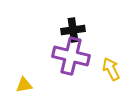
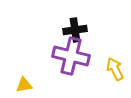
black cross: moved 2 px right
yellow arrow: moved 4 px right
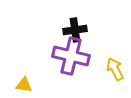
yellow triangle: rotated 18 degrees clockwise
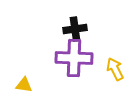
black cross: moved 1 px up
purple cross: moved 3 px right, 2 px down; rotated 12 degrees counterclockwise
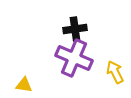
purple cross: rotated 21 degrees clockwise
yellow arrow: moved 3 px down
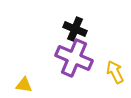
black cross: rotated 30 degrees clockwise
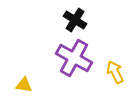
black cross: moved 9 px up; rotated 10 degrees clockwise
purple cross: rotated 6 degrees clockwise
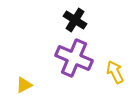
purple cross: rotated 6 degrees counterclockwise
yellow triangle: rotated 36 degrees counterclockwise
